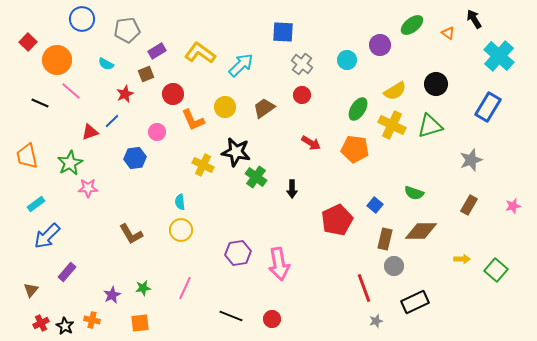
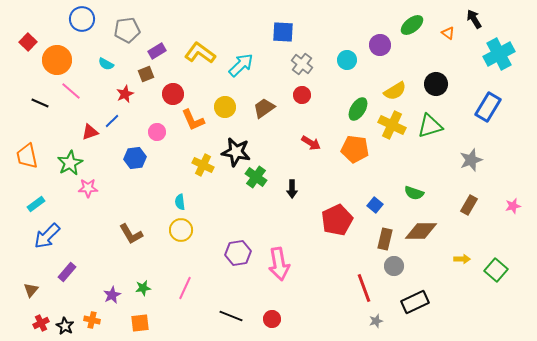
cyan cross at (499, 56): moved 2 px up; rotated 20 degrees clockwise
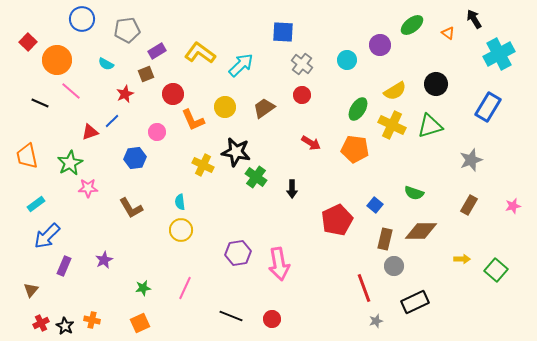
brown L-shape at (131, 234): moved 26 px up
purple rectangle at (67, 272): moved 3 px left, 6 px up; rotated 18 degrees counterclockwise
purple star at (112, 295): moved 8 px left, 35 px up
orange square at (140, 323): rotated 18 degrees counterclockwise
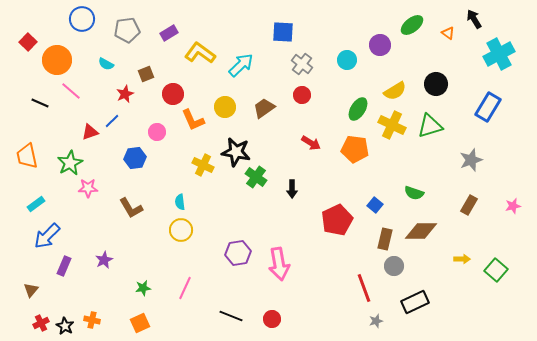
purple rectangle at (157, 51): moved 12 px right, 18 px up
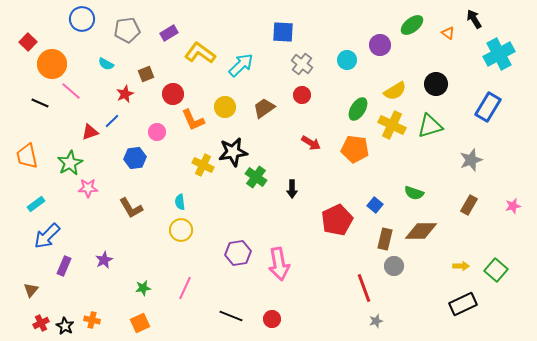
orange circle at (57, 60): moved 5 px left, 4 px down
black star at (236, 152): moved 3 px left; rotated 20 degrees counterclockwise
yellow arrow at (462, 259): moved 1 px left, 7 px down
black rectangle at (415, 302): moved 48 px right, 2 px down
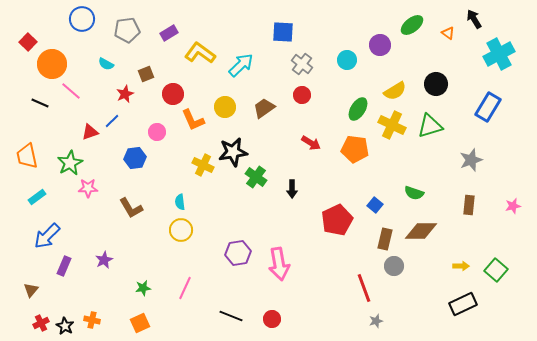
cyan rectangle at (36, 204): moved 1 px right, 7 px up
brown rectangle at (469, 205): rotated 24 degrees counterclockwise
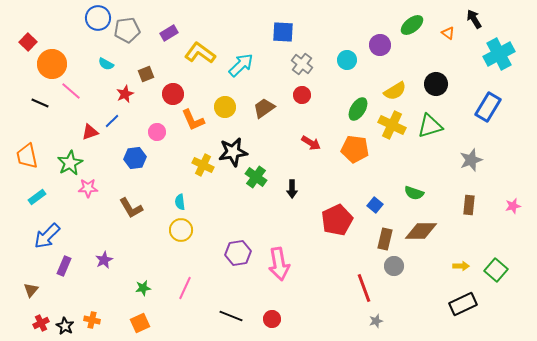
blue circle at (82, 19): moved 16 px right, 1 px up
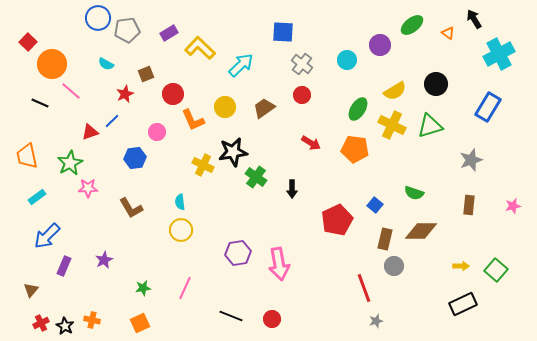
yellow L-shape at (200, 53): moved 5 px up; rotated 8 degrees clockwise
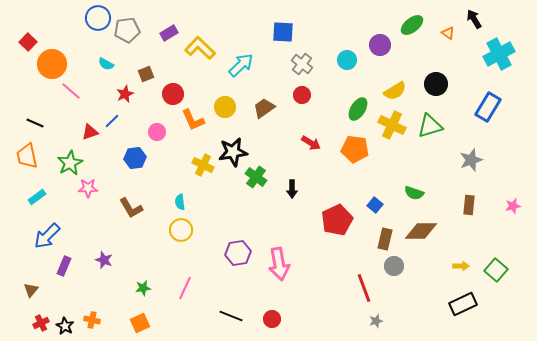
black line at (40, 103): moved 5 px left, 20 px down
purple star at (104, 260): rotated 24 degrees counterclockwise
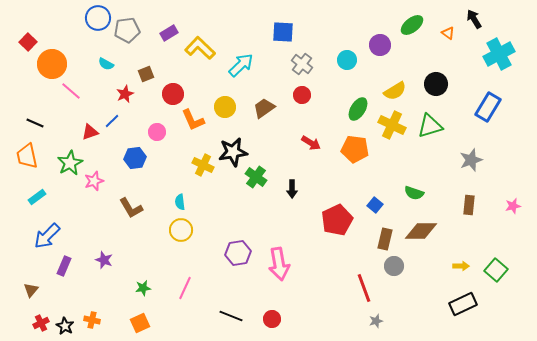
pink star at (88, 188): moved 6 px right, 7 px up; rotated 18 degrees counterclockwise
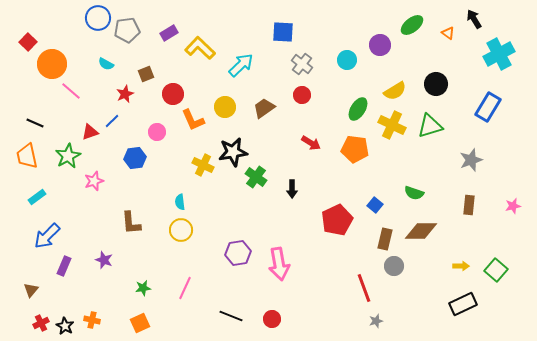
green star at (70, 163): moved 2 px left, 7 px up
brown L-shape at (131, 208): moved 15 px down; rotated 25 degrees clockwise
